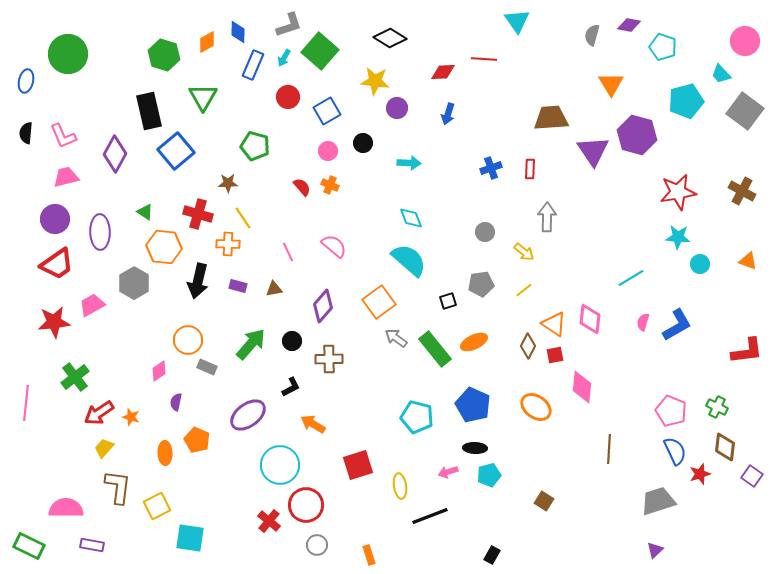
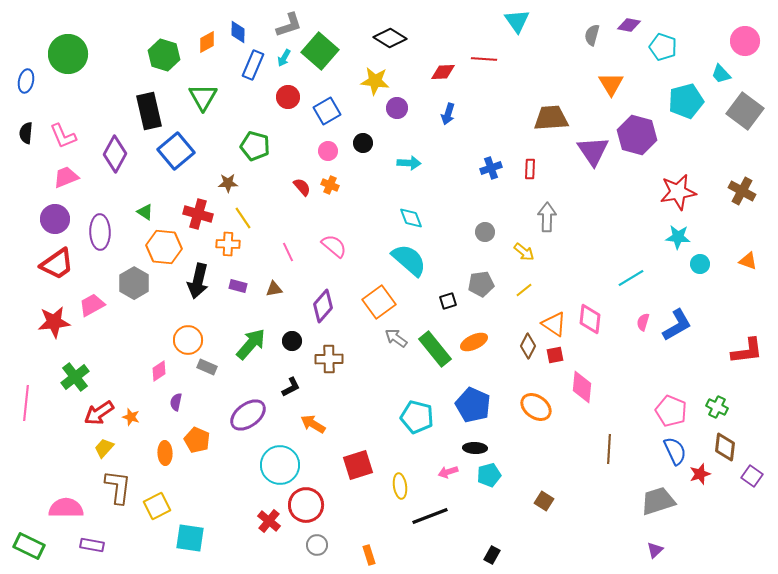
pink trapezoid at (66, 177): rotated 8 degrees counterclockwise
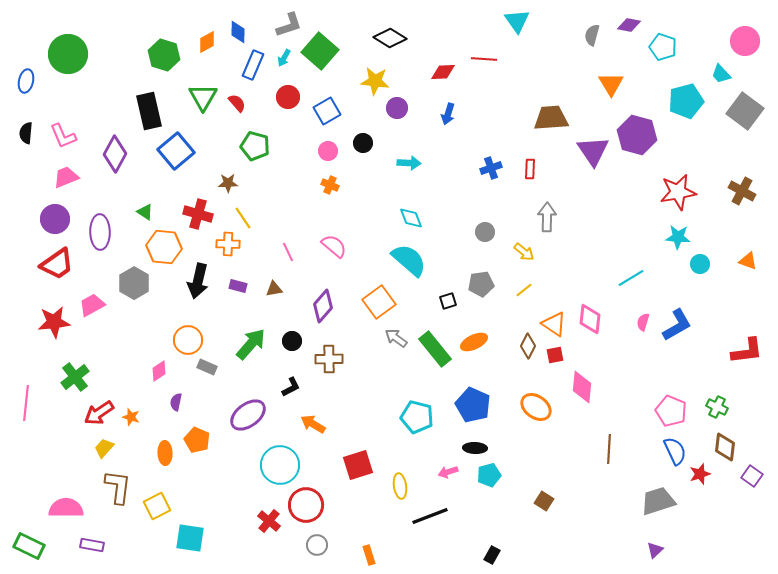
red semicircle at (302, 187): moved 65 px left, 84 px up
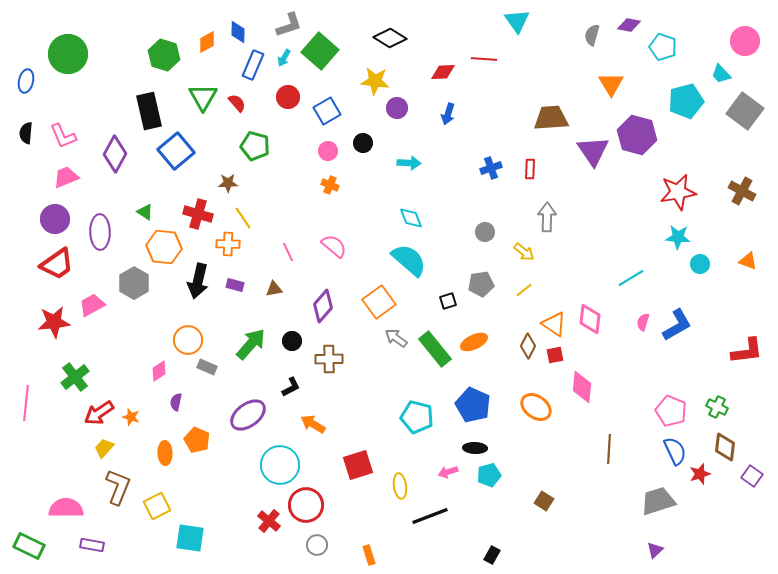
purple rectangle at (238, 286): moved 3 px left, 1 px up
brown L-shape at (118, 487): rotated 15 degrees clockwise
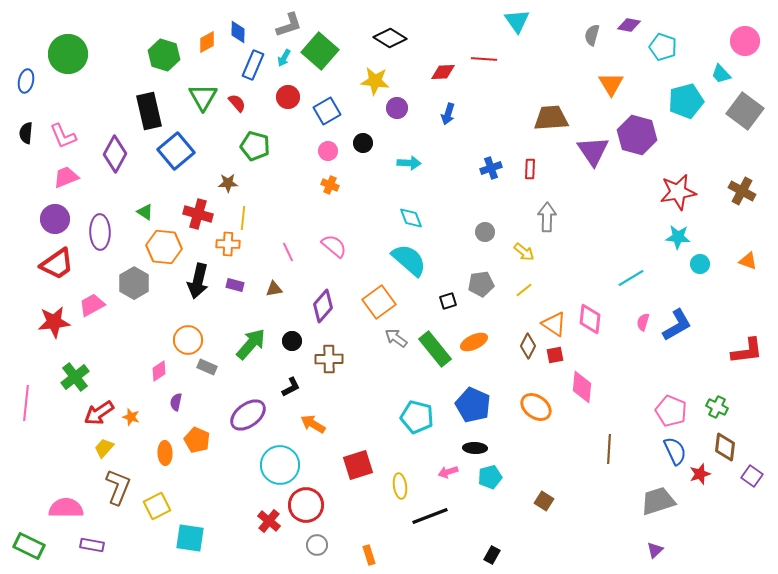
yellow line at (243, 218): rotated 40 degrees clockwise
cyan pentagon at (489, 475): moved 1 px right, 2 px down
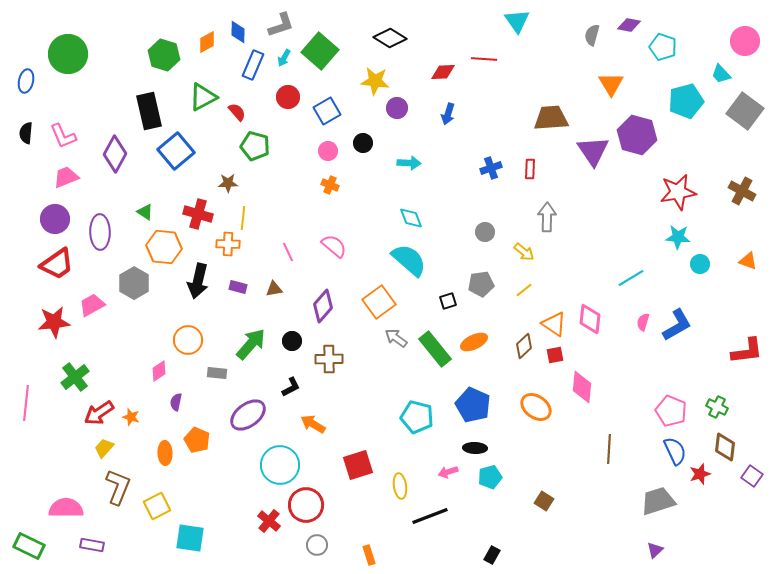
gray L-shape at (289, 25): moved 8 px left
green triangle at (203, 97): rotated 32 degrees clockwise
red semicircle at (237, 103): moved 9 px down
purple rectangle at (235, 285): moved 3 px right, 2 px down
brown diamond at (528, 346): moved 4 px left; rotated 20 degrees clockwise
gray rectangle at (207, 367): moved 10 px right, 6 px down; rotated 18 degrees counterclockwise
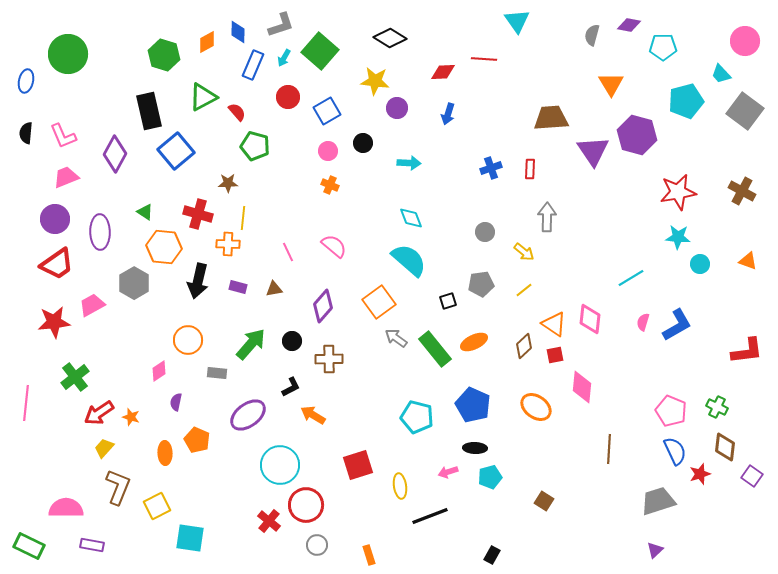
cyan pentagon at (663, 47): rotated 20 degrees counterclockwise
orange arrow at (313, 424): moved 9 px up
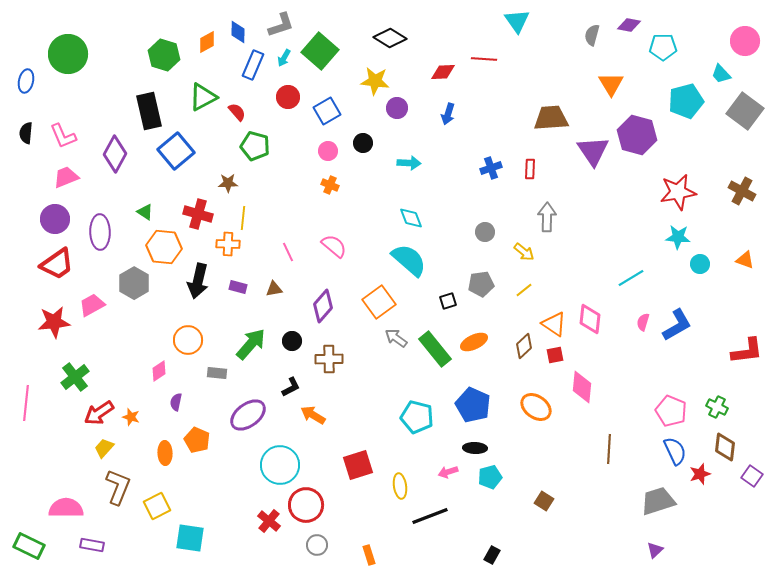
orange triangle at (748, 261): moved 3 px left, 1 px up
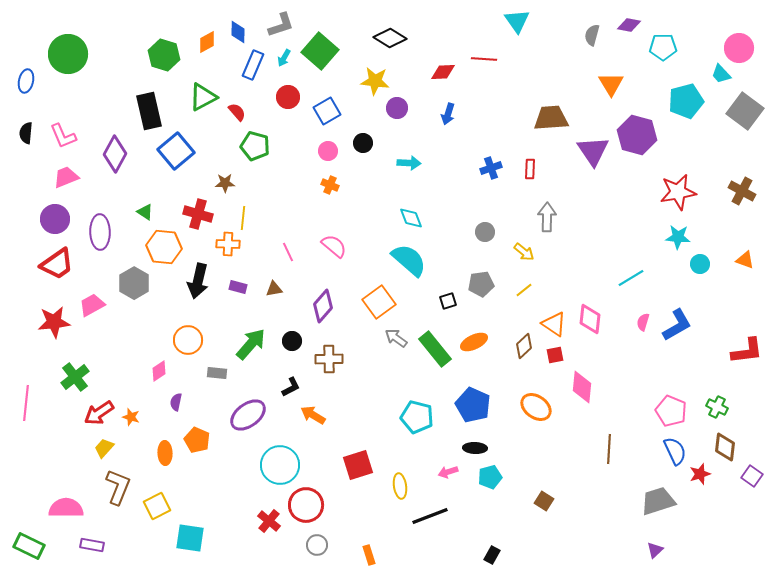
pink circle at (745, 41): moved 6 px left, 7 px down
brown star at (228, 183): moved 3 px left
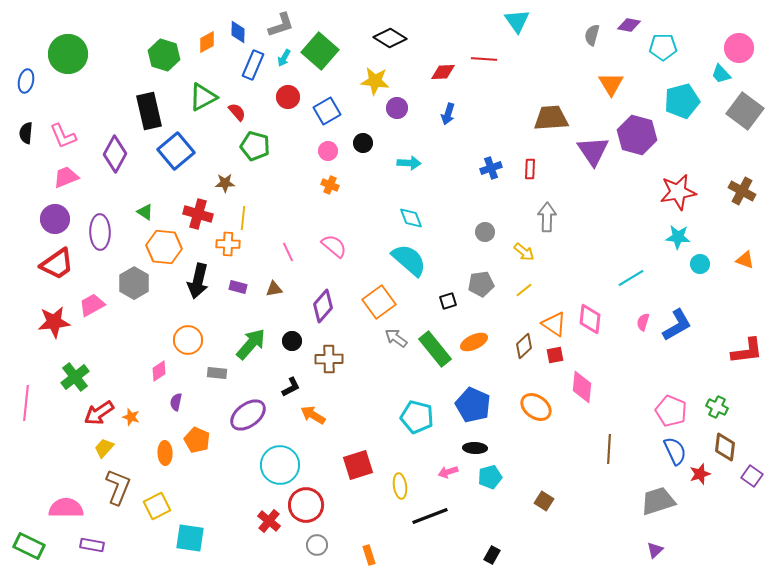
cyan pentagon at (686, 101): moved 4 px left
